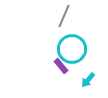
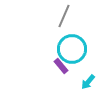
cyan arrow: moved 2 px down
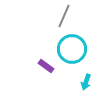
purple rectangle: moved 15 px left; rotated 14 degrees counterclockwise
cyan arrow: moved 2 px left; rotated 21 degrees counterclockwise
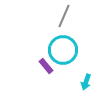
cyan circle: moved 9 px left, 1 px down
purple rectangle: rotated 14 degrees clockwise
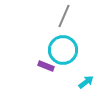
purple rectangle: rotated 28 degrees counterclockwise
cyan arrow: rotated 147 degrees counterclockwise
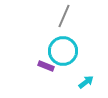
cyan circle: moved 1 px down
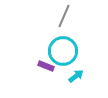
cyan arrow: moved 10 px left, 6 px up
